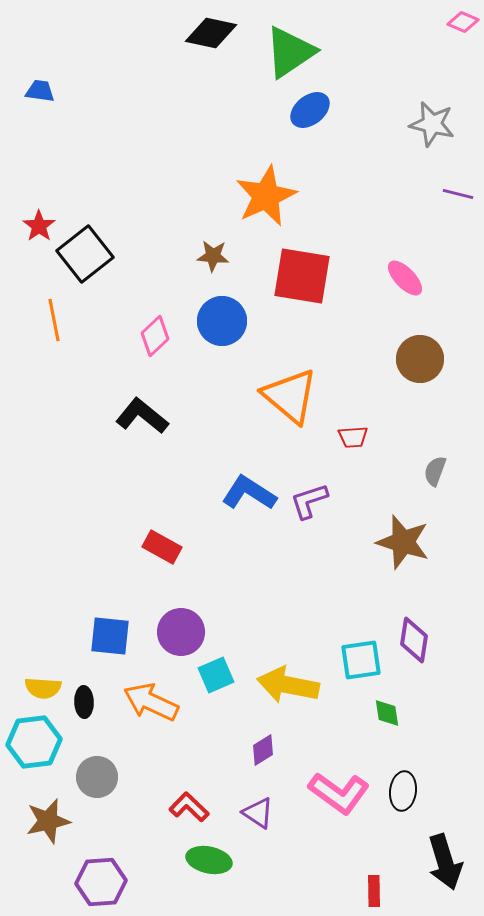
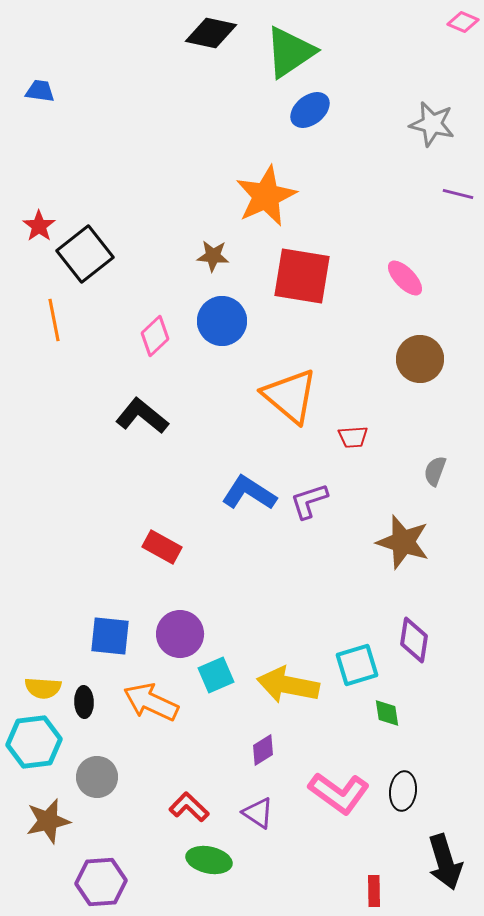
purple circle at (181, 632): moved 1 px left, 2 px down
cyan square at (361, 660): moved 4 px left, 5 px down; rotated 9 degrees counterclockwise
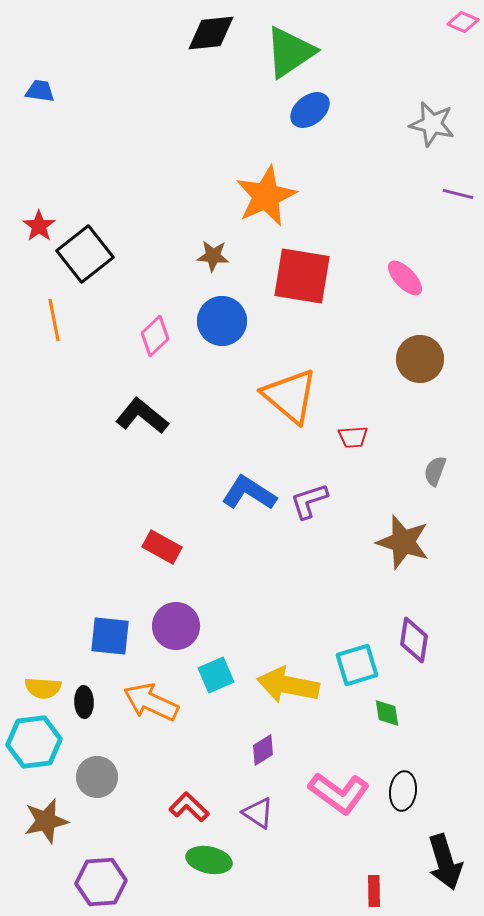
black diamond at (211, 33): rotated 18 degrees counterclockwise
purple circle at (180, 634): moved 4 px left, 8 px up
brown star at (48, 821): moved 2 px left
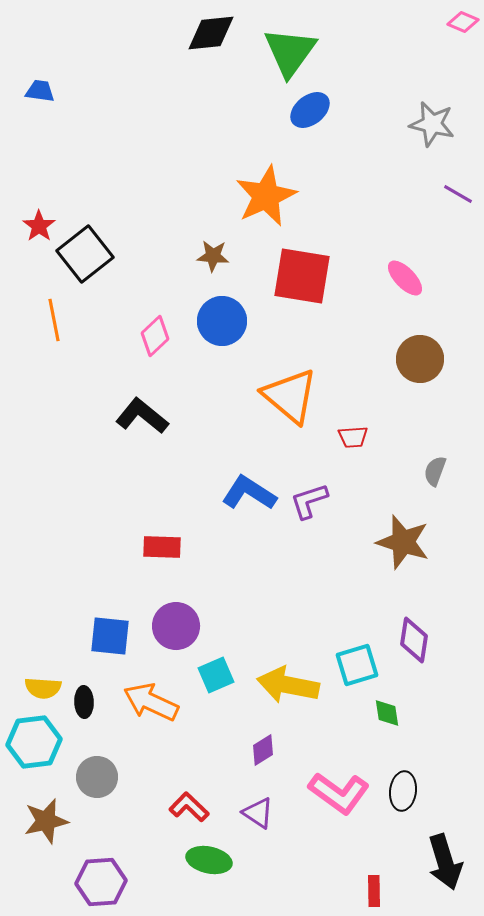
green triangle at (290, 52): rotated 20 degrees counterclockwise
purple line at (458, 194): rotated 16 degrees clockwise
red rectangle at (162, 547): rotated 27 degrees counterclockwise
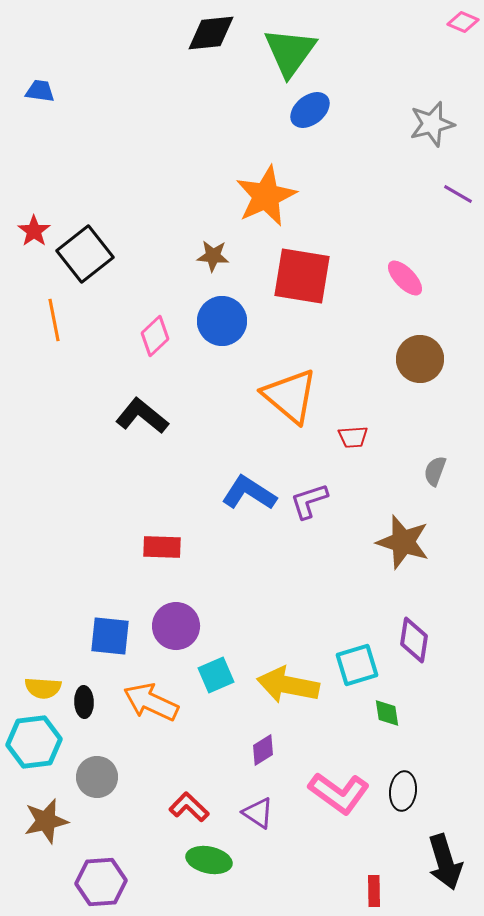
gray star at (432, 124): rotated 27 degrees counterclockwise
red star at (39, 226): moved 5 px left, 5 px down
